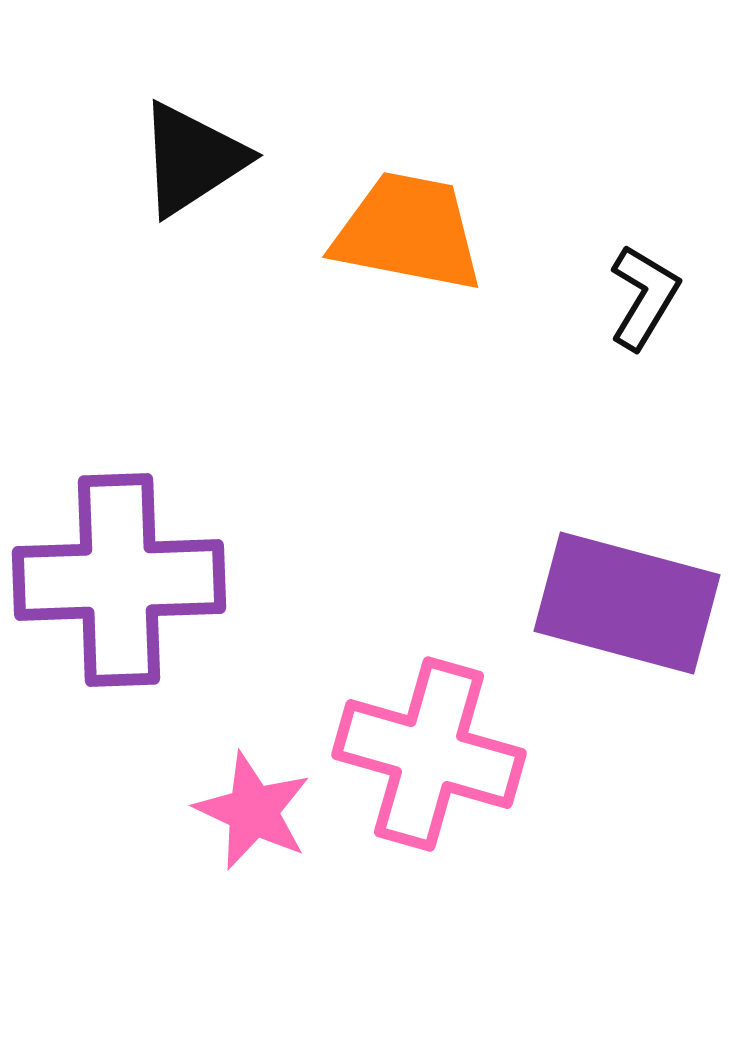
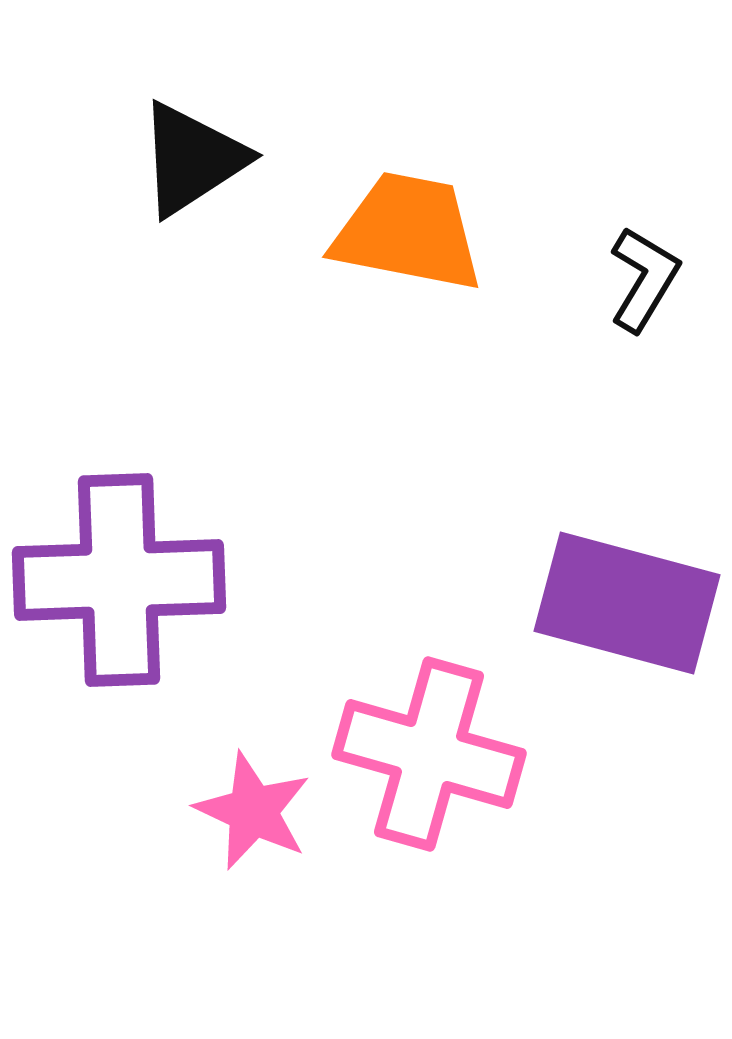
black L-shape: moved 18 px up
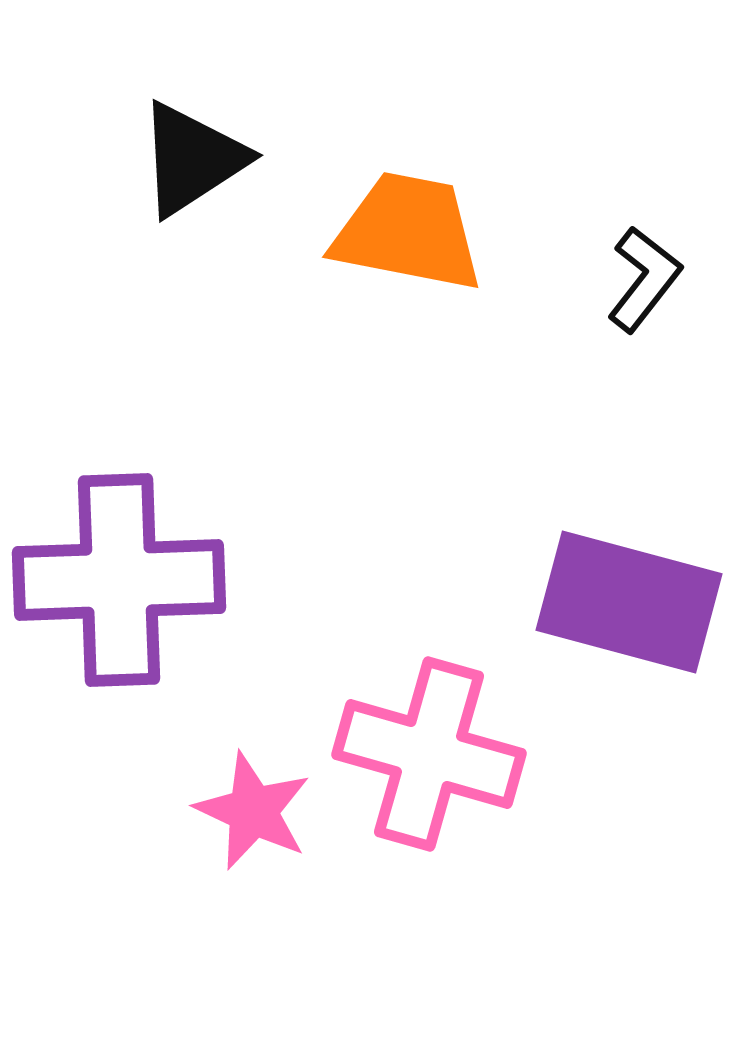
black L-shape: rotated 7 degrees clockwise
purple rectangle: moved 2 px right, 1 px up
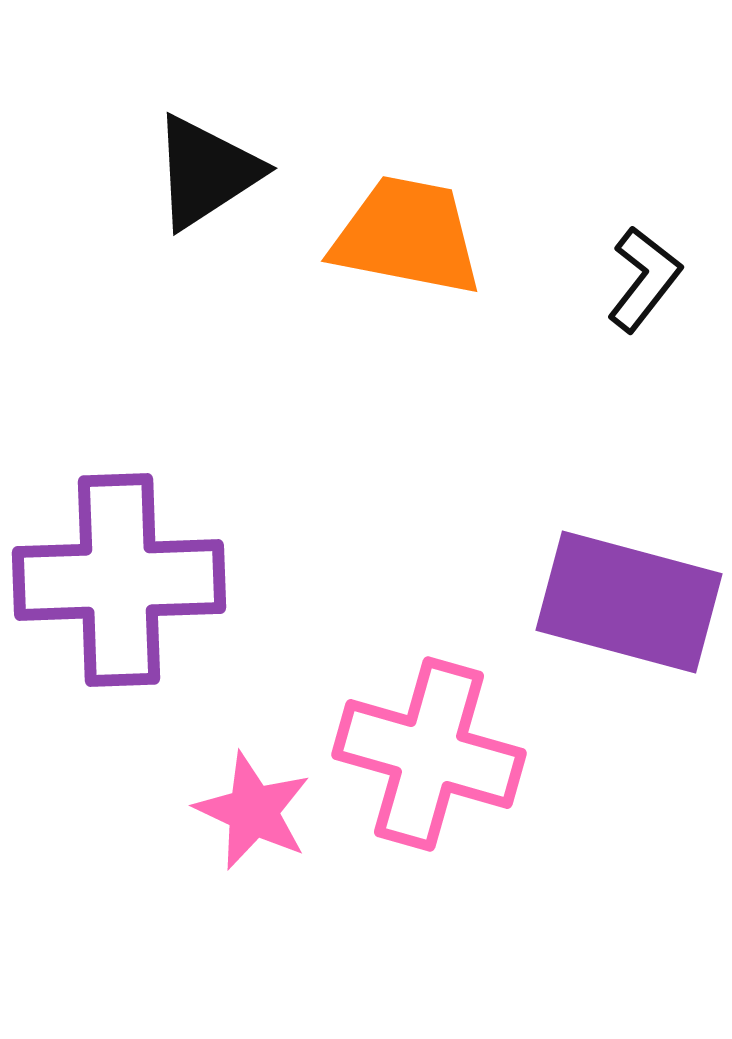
black triangle: moved 14 px right, 13 px down
orange trapezoid: moved 1 px left, 4 px down
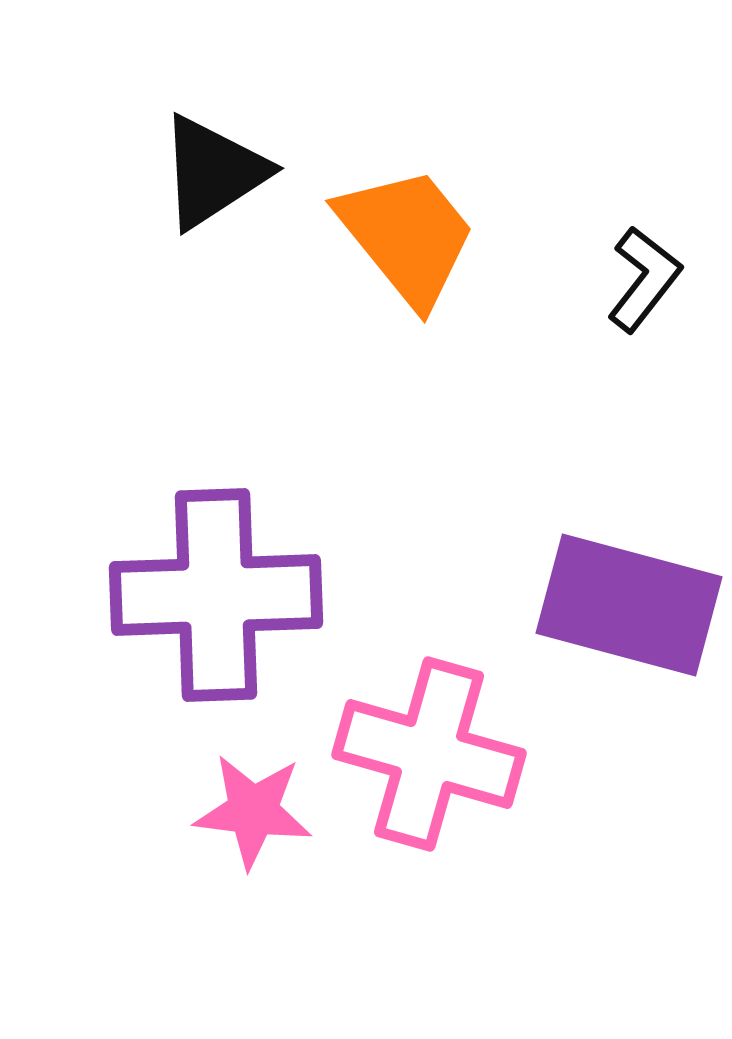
black triangle: moved 7 px right
orange trapezoid: rotated 40 degrees clockwise
purple cross: moved 97 px right, 15 px down
purple rectangle: moved 3 px down
pink star: rotated 18 degrees counterclockwise
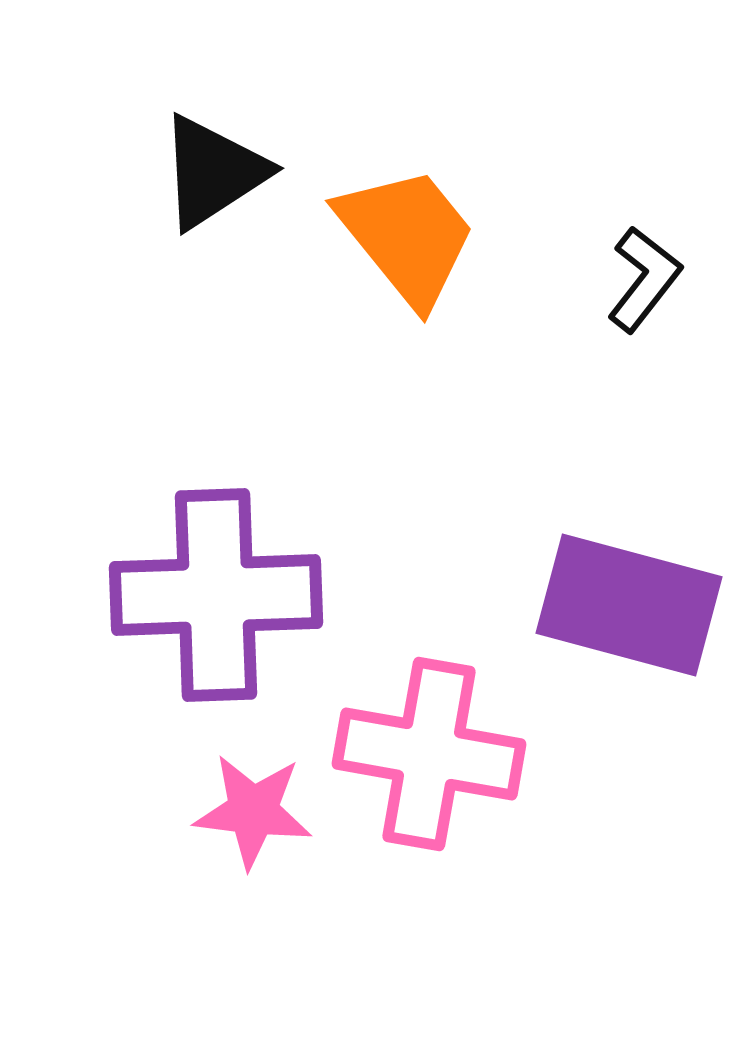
pink cross: rotated 6 degrees counterclockwise
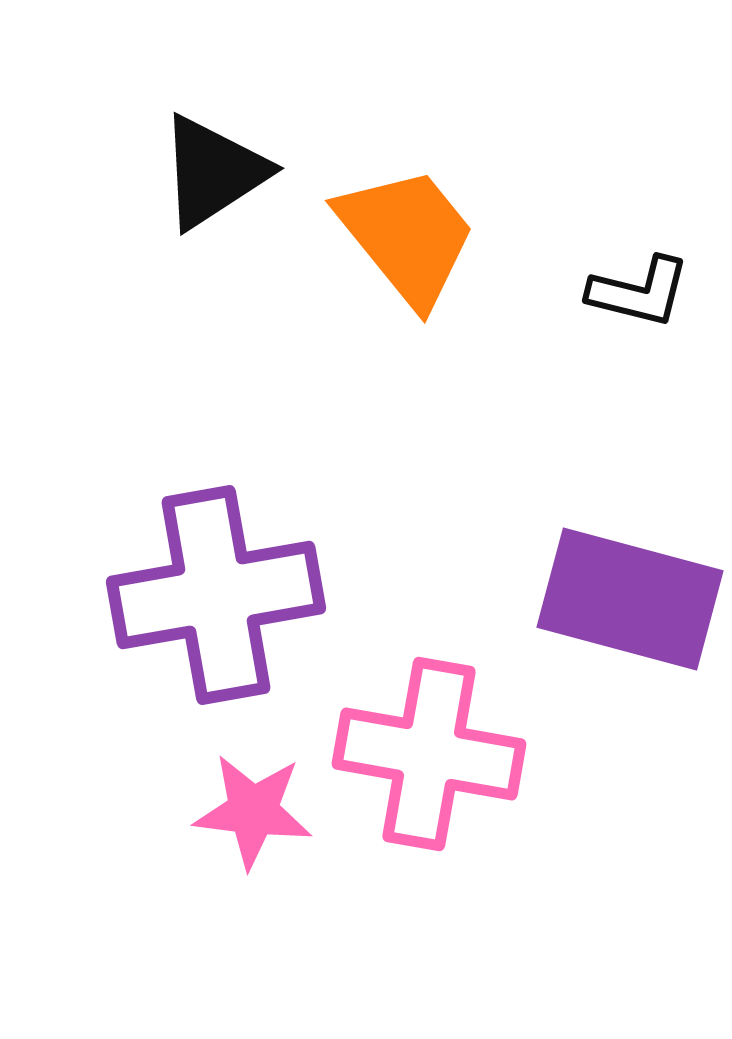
black L-shape: moved 5 px left, 13 px down; rotated 66 degrees clockwise
purple cross: rotated 8 degrees counterclockwise
purple rectangle: moved 1 px right, 6 px up
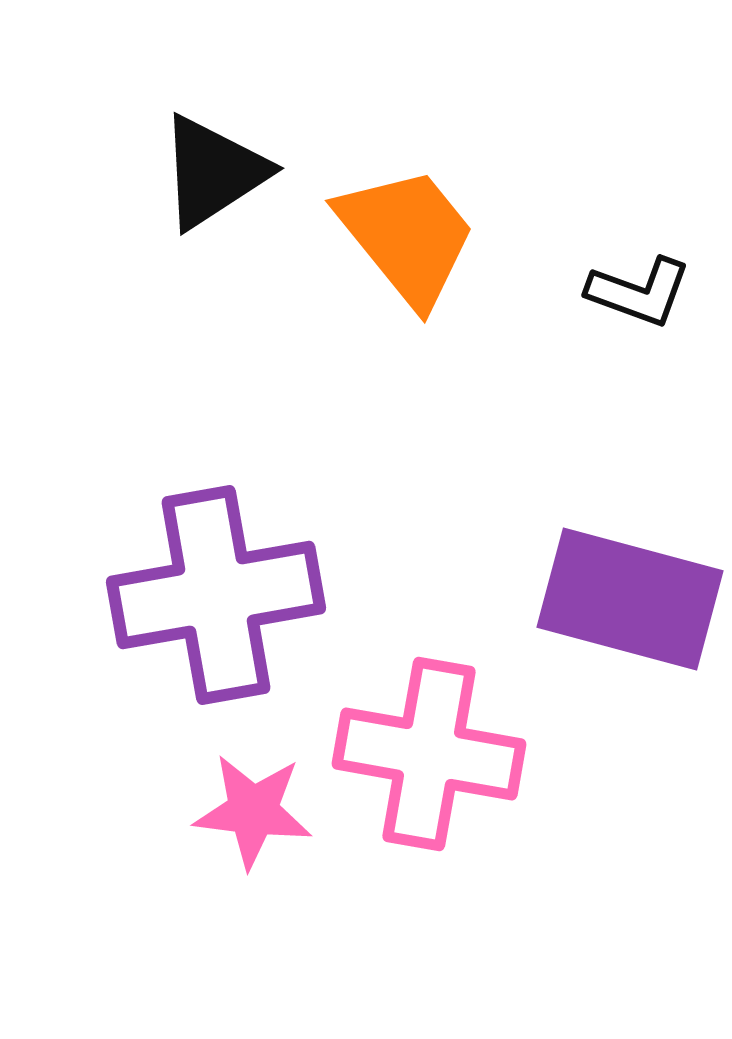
black L-shape: rotated 6 degrees clockwise
